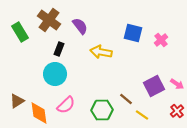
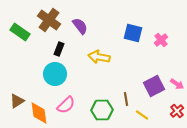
green rectangle: rotated 24 degrees counterclockwise
yellow arrow: moved 2 px left, 5 px down
brown line: rotated 40 degrees clockwise
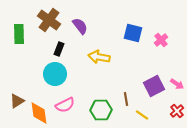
green rectangle: moved 1 px left, 2 px down; rotated 54 degrees clockwise
pink semicircle: moved 1 px left; rotated 18 degrees clockwise
green hexagon: moved 1 px left
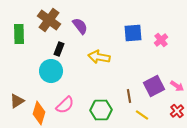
blue square: rotated 18 degrees counterclockwise
cyan circle: moved 4 px left, 3 px up
pink arrow: moved 2 px down
brown line: moved 3 px right, 3 px up
pink semicircle: rotated 18 degrees counterclockwise
orange diamond: rotated 25 degrees clockwise
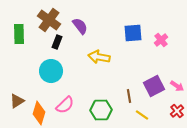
black rectangle: moved 2 px left, 7 px up
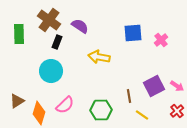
purple semicircle: rotated 18 degrees counterclockwise
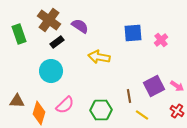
green rectangle: rotated 18 degrees counterclockwise
black rectangle: rotated 32 degrees clockwise
brown triangle: rotated 35 degrees clockwise
red cross: rotated 16 degrees counterclockwise
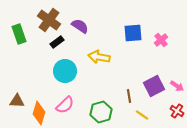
cyan circle: moved 14 px right
green hexagon: moved 2 px down; rotated 15 degrees counterclockwise
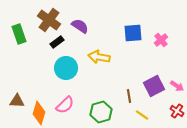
cyan circle: moved 1 px right, 3 px up
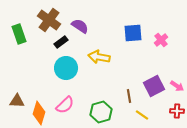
black rectangle: moved 4 px right
red cross: rotated 32 degrees counterclockwise
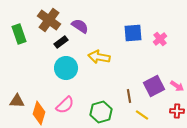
pink cross: moved 1 px left, 1 px up
